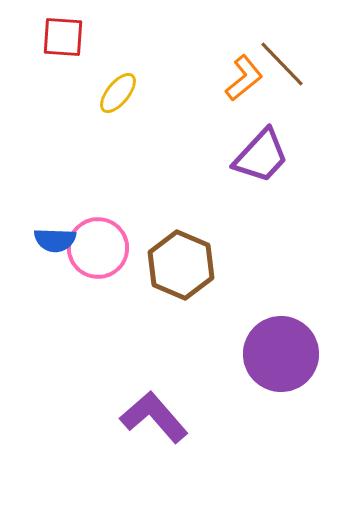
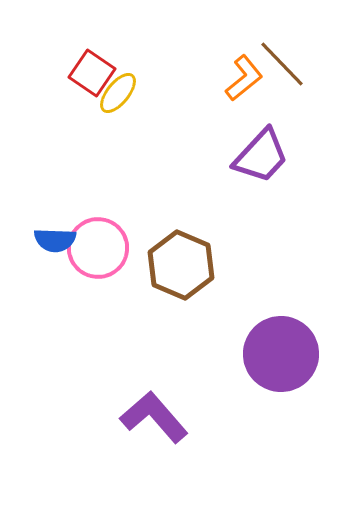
red square: moved 29 px right, 36 px down; rotated 30 degrees clockwise
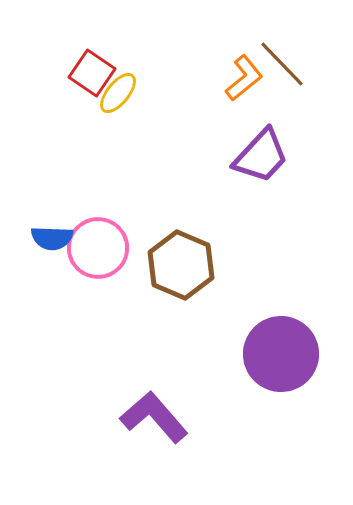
blue semicircle: moved 3 px left, 2 px up
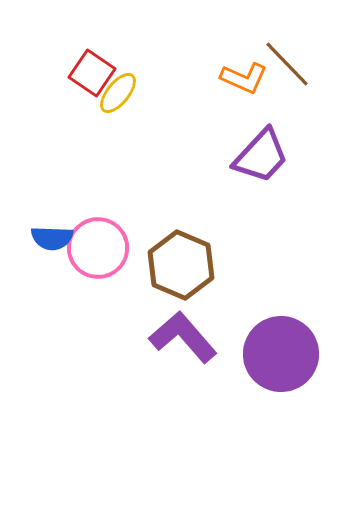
brown line: moved 5 px right
orange L-shape: rotated 63 degrees clockwise
purple L-shape: moved 29 px right, 80 px up
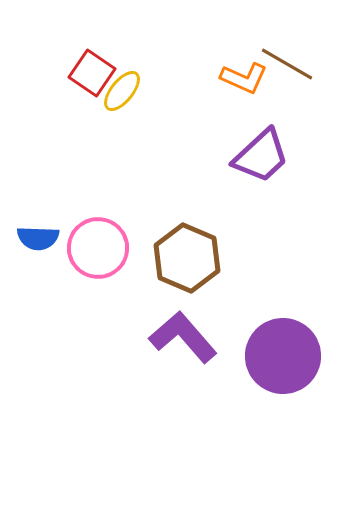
brown line: rotated 16 degrees counterclockwise
yellow ellipse: moved 4 px right, 2 px up
purple trapezoid: rotated 4 degrees clockwise
blue semicircle: moved 14 px left
brown hexagon: moved 6 px right, 7 px up
purple circle: moved 2 px right, 2 px down
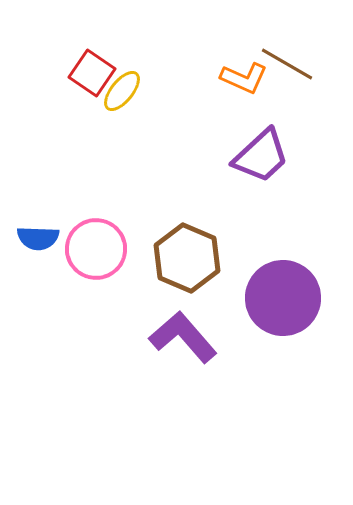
pink circle: moved 2 px left, 1 px down
purple circle: moved 58 px up
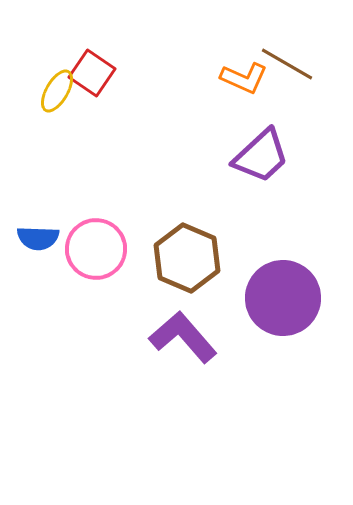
yellow ellipse: moved 65 px left; rotated 9 degrees counterclockwise
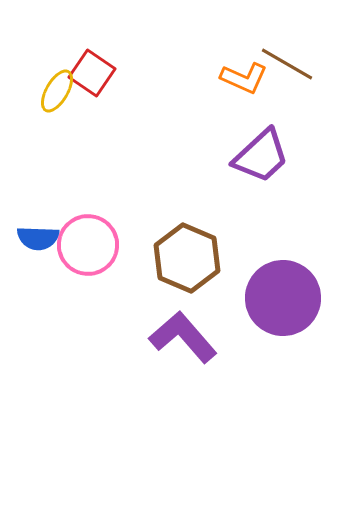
pink circle: moved 8 px left, 4 px up
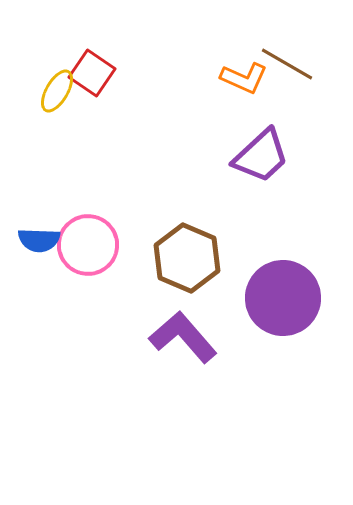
blue semicircle: moved 1 px right, 2 px down
